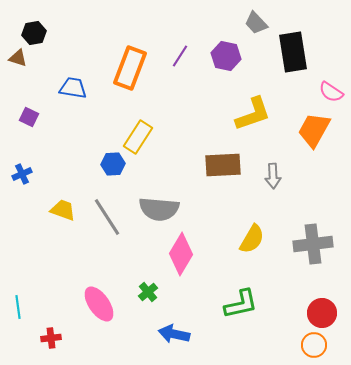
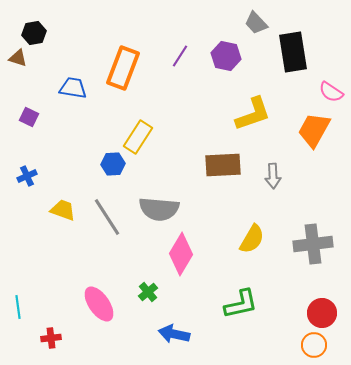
orange rectangle: moved 7 px left
blue cross: moved 5 px right, 2 px down
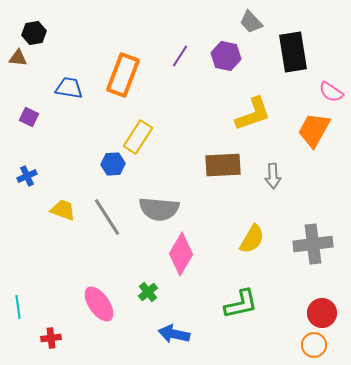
gray trapezoid: moved 5 px left, 1 px up
brown triangle: rotated 12 degrees counterclockwise
orange rectangle: moved 7 px down
blue trapezoid: moved 4 px left
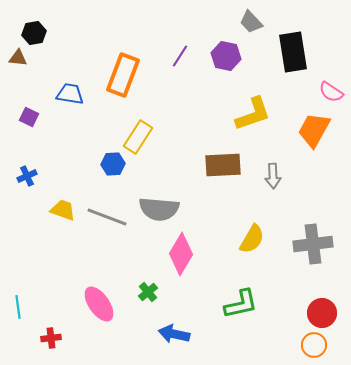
blue trapezoid: moved 1 px right, 6 px down
gray line: rotated 36 degrees counterclockwise
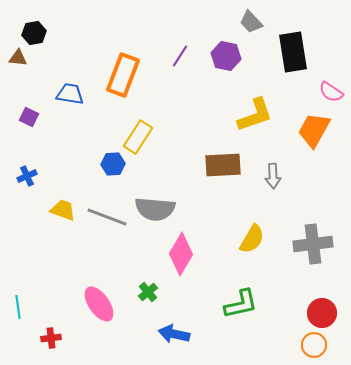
yellow L-shape: moved 2 px right, 1 px down
gray semicircle: moved 4 px left
